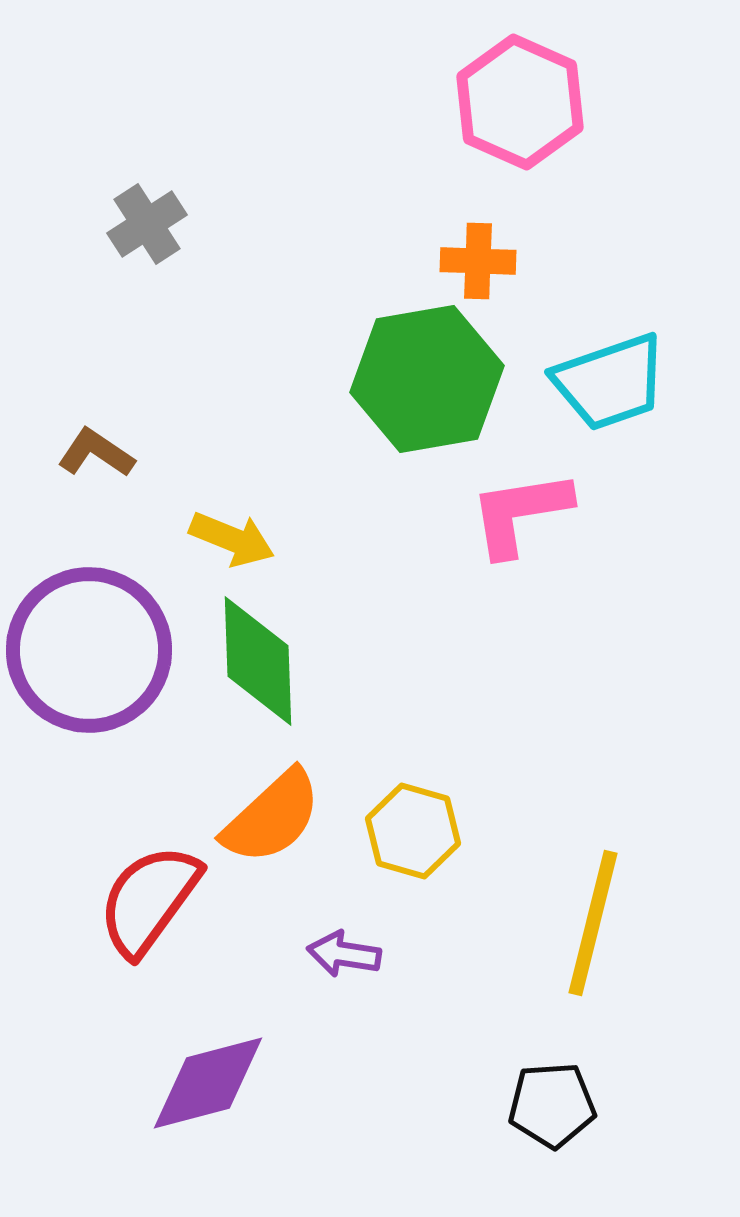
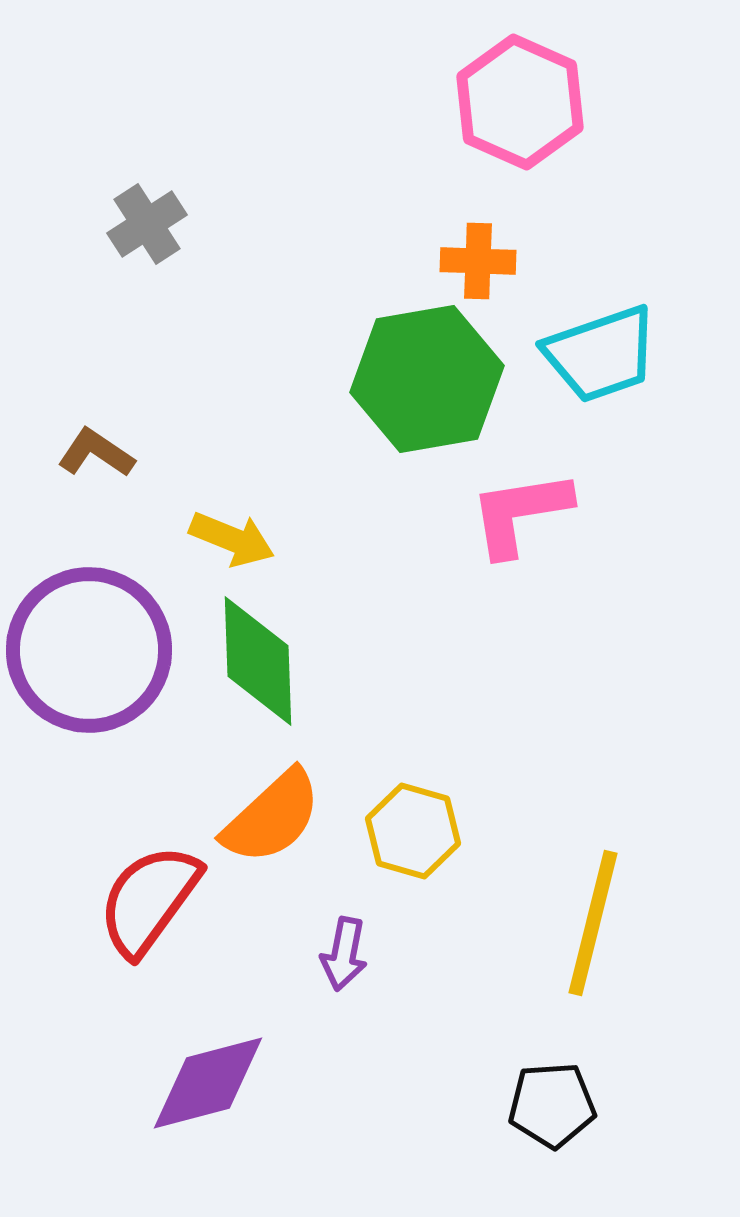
cyan trapezoid: moved 9 px left, 28 px up
purple arrow: rotated 88 degrees counterclockwise
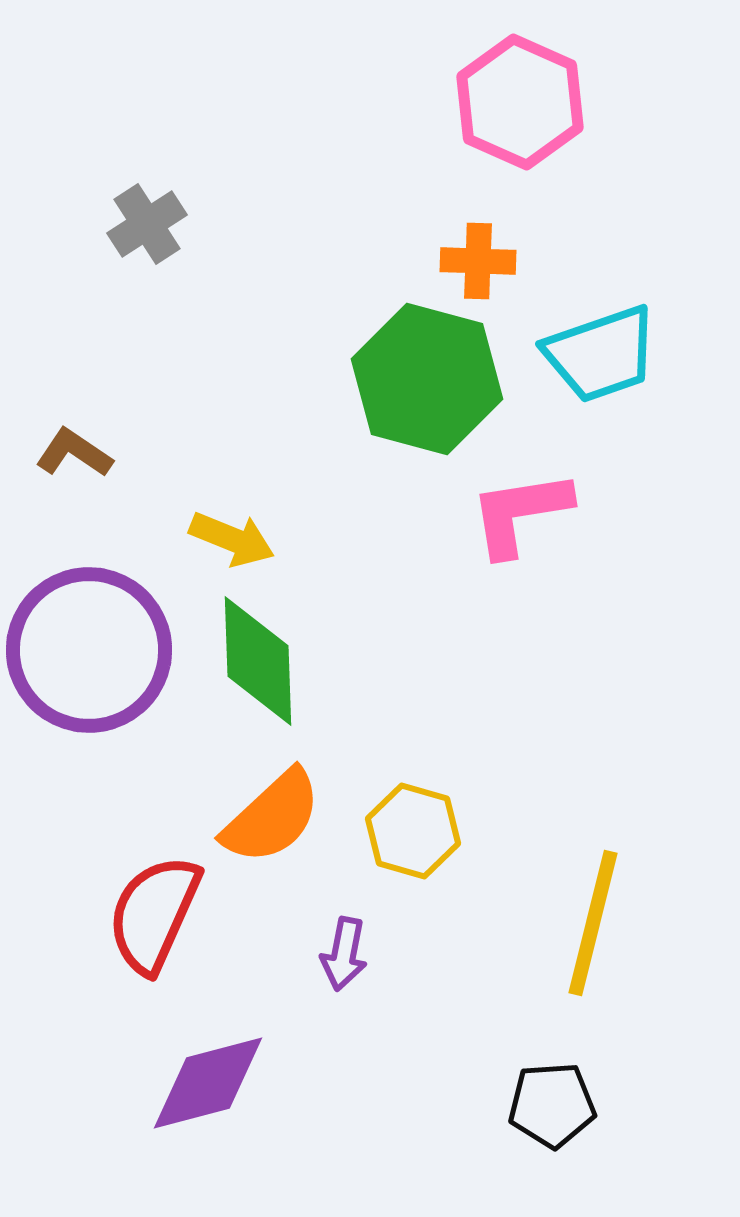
green hexagon: rotated 25 degrees clockwise
brown L-shape: moved 22 px left
red semicircle: moved 5 px right, 14 px down; rotated 12 degrees counterclockwise
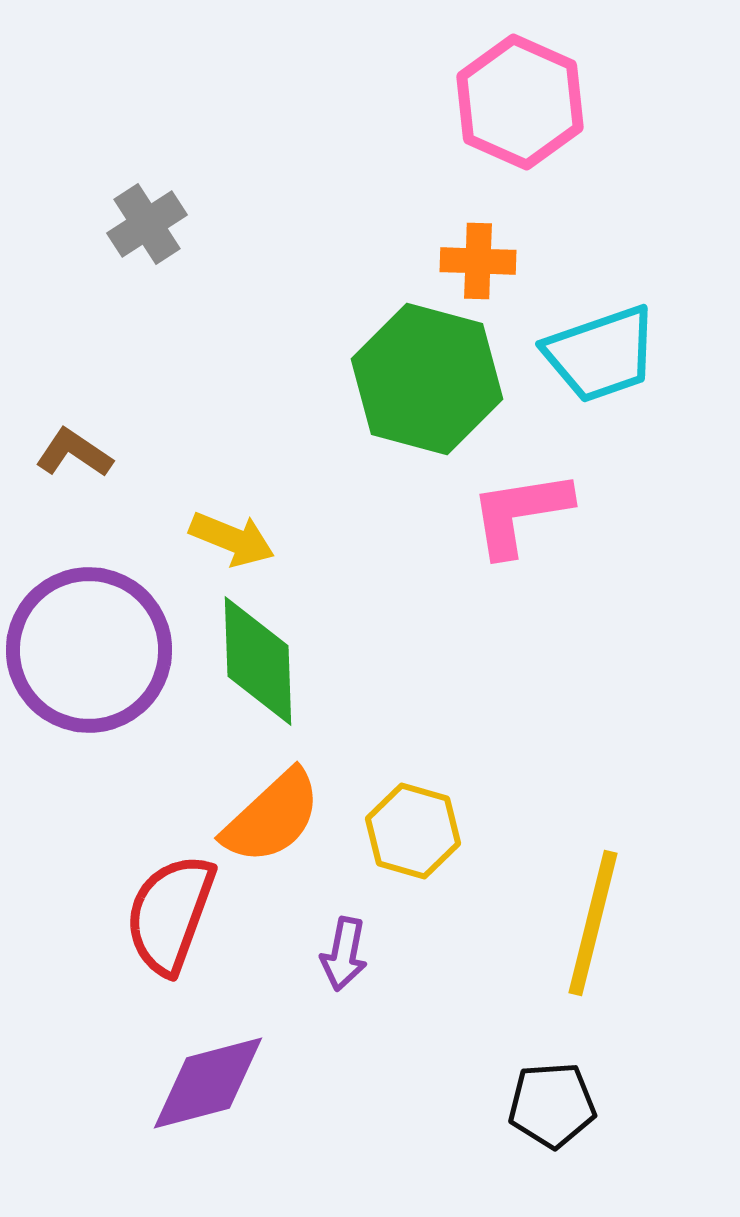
red semicircle: moved 16 px right; rotated 4 degrees counterclockwise
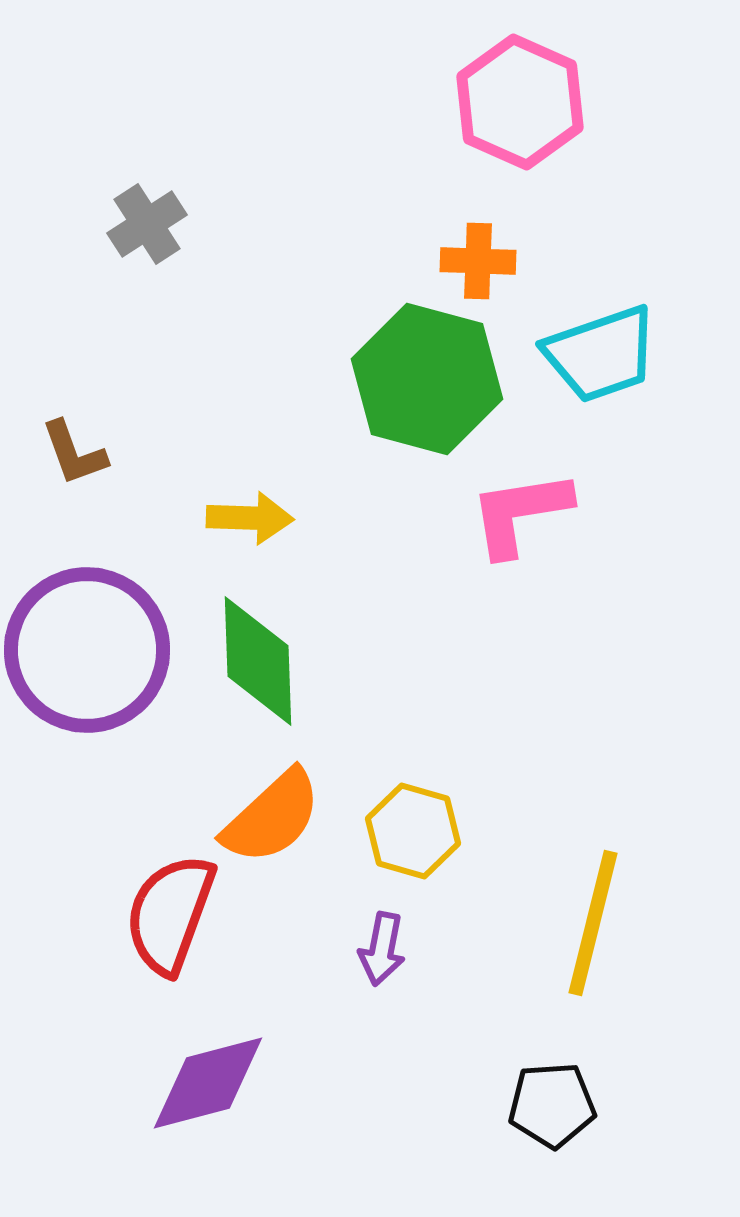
brown L-shape: rotated 144 degrees counterclockwise
yellow arrow: moved 18 px right, 21 px up; rotated 20 degrees counterclockwise
purple circle: moved 2 px left
purple arrow: moved 38 px right, 5 px up
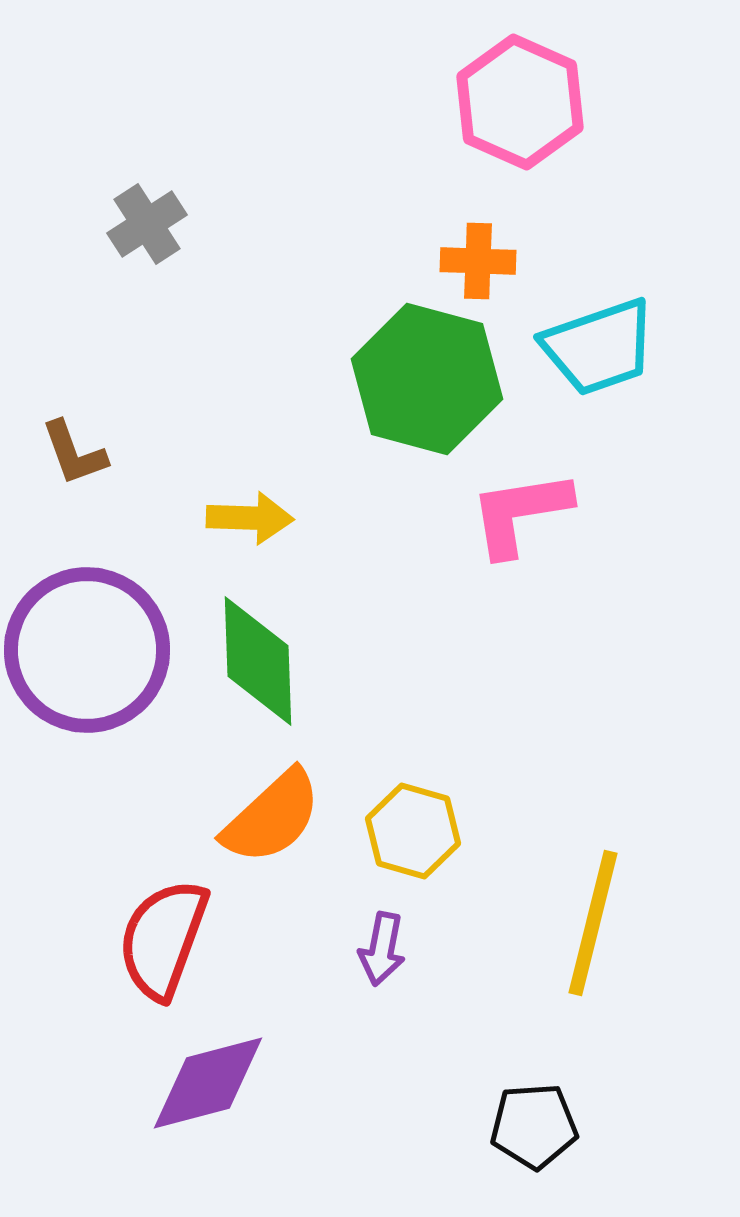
cyan trapezoid: moved 2 px left, 7 px up
red semicircle: moved 7 px left, 25 px down
black pentagon: moved 18 px left, 21 px down
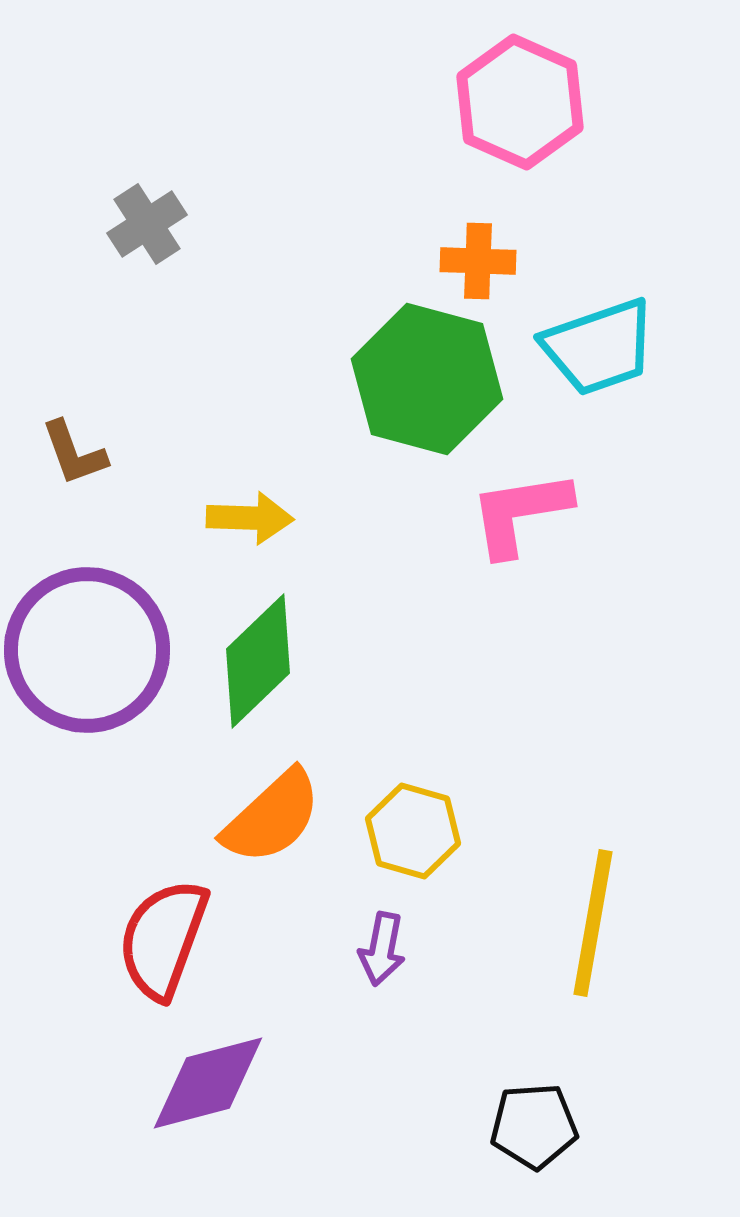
green diamond: rotated 48 degrees clockwise
yellow line: rotated 4 degrees counterclockwise
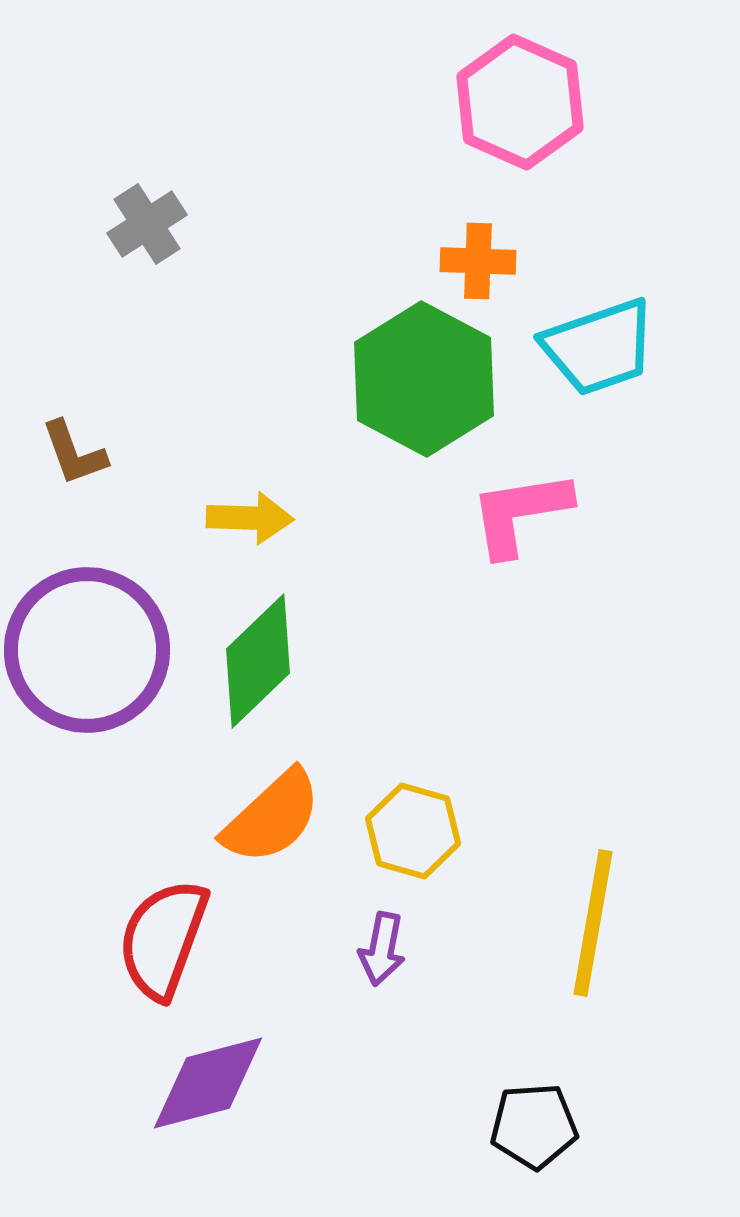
green hexagon: moved 3 px left; rotated 13 degrees clockwise
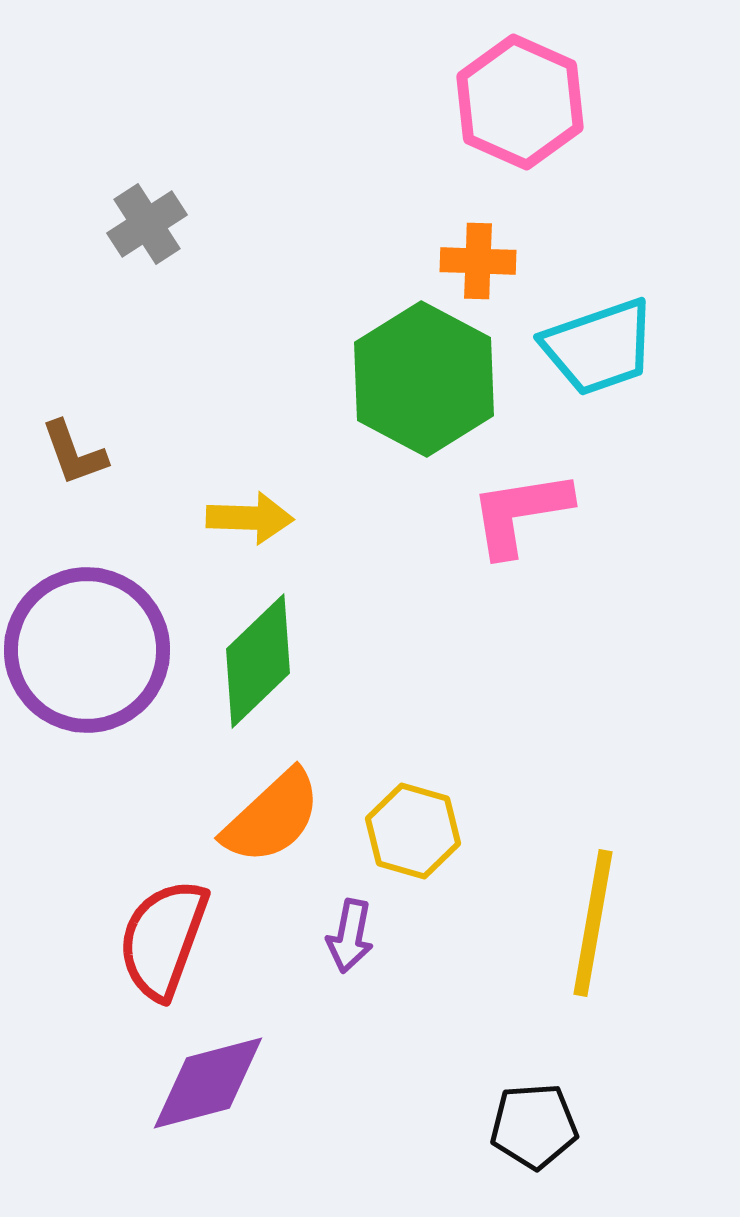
purple arrow: moved 32 px left, 13 px up
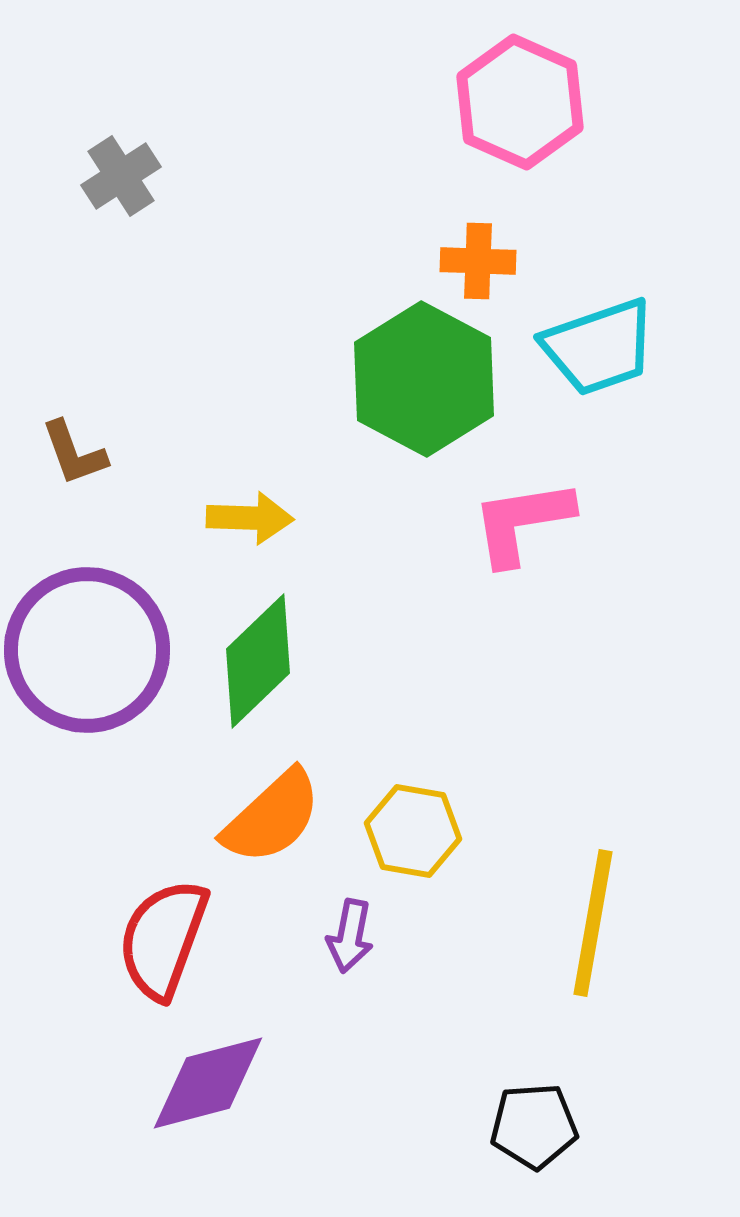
gray cross: moved 26 px left, 48 px up
pink L-shape: moved 2 px right, 9 px down
yellow hexagon: rotated 6 degrees counterclockwise
